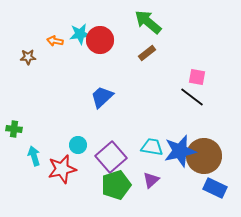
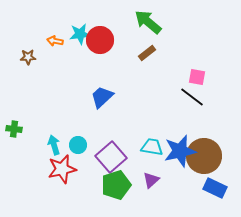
cyan arrow: moved 20 px right, 11 px up
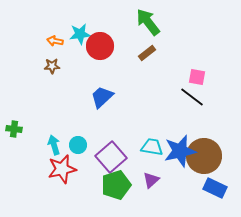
green arrow: rotated 12 degrees clockwise
red circle: moved 6 px down
brown star: moved 24 px right, 9 px down
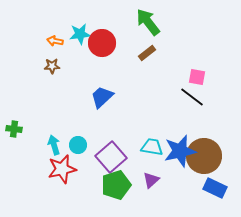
red circle: moved 2 px right, 3 px up
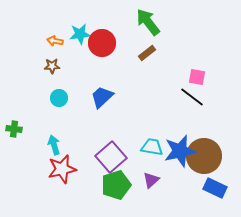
cyan circle: moved 19 px left, 47 px up
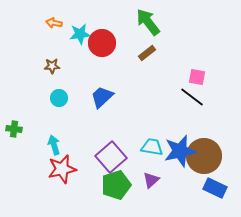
orange arrow: moved 1 px left, 18 px up
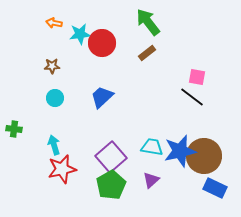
cyan circle: moved 4 px left
green pentagon: moved 5 px left; rotated 12 degrees counterclockwise
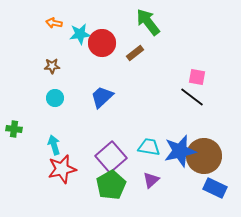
brown rectangle: moved 12 px left
cyan trapezoid: moved 3 px left
